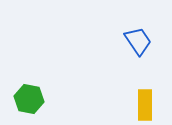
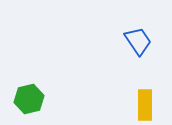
green hexagon: rotated 24 degrees counterclockwise
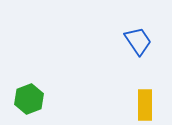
green hexagon: rotated 8 degrees counterclockwise
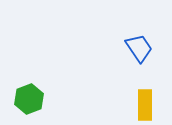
blue trapezoid: moved 1 px right, 7 px down
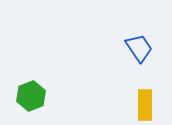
green hexagon: moved 2 px right, 3 px up
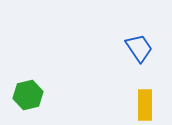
green hexagon: moved 3 px left, 1 px up; rotated 8 degrees clockwise
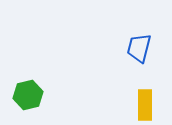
blue trapezoid: rotated 132 degrees counterclockwise
